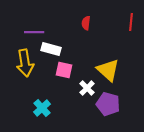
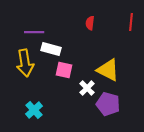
red semicircle: moved 4 px right
yellow triangle: rotated 15 degrees counterclockwise
cyan cross: moved 8 px left, 2 px down
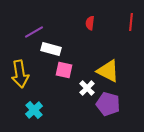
purple line: rotated 30 degrees counterclockwise
yellow arrow: moved 5 px left, 11 px down
yellow triangle: moved 1 px down
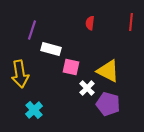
purple line: moved 2 px left, 2 px up; rotated 42 degrees counterclockwise
pink square: moved 7 px right, 3 px up
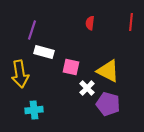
white rectangle: moved 7 px left, 3 px down
cyan cross: rotated 36 degrees clockwise
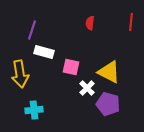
yellow triangle: moved 1 px right, 1 px down
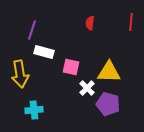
yellow triangle: rotated 25 degrees counterclockwise
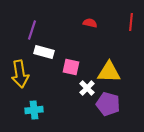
red semicircle: rotated 96 degrees clockwise
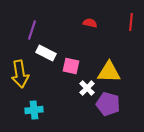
white rectangle: moved 2 px right, 1 px down; rotated 12 degrees clockwise
pink square: moved 1 px up
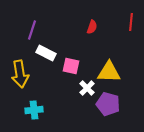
red semicircle: moved 2 px right, 4 px down; rotated 96 degrees clockwise
